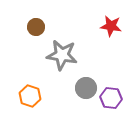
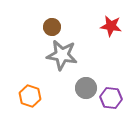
brown circle: moved 16 px right
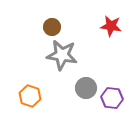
purple hexagon: moved 1 px right
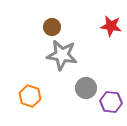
purple hexagon: moved 1 px left, 4 px down
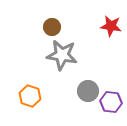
gray circle: moved 2 px right, 3 px down
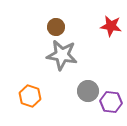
brown circle: moved 4 px right
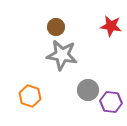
gray circle: moved 1 px up
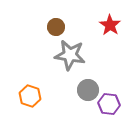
red star: moved 1 px left, 1 px up; rotated 25 degrees clockwise
gray star: moved 8 px right
purple hexagon: moved 2 px left, 2 px down
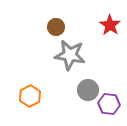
orange hexagon: rotated 15 degrees clockwise
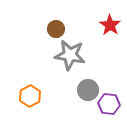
brown circle: moved 2 px down
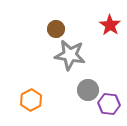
orange hexagon: moved 1 px right, 4 px down
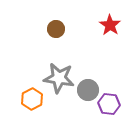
gray star: moved 11 px left, 23 px down
orange hexagon: moved 1 px right, 1 px up
